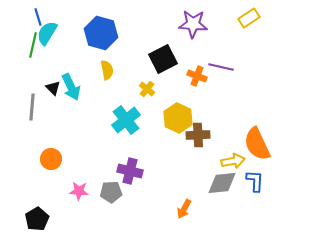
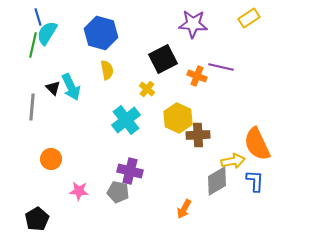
gray diamond: moved 5 px left, 2 px up; rotated 24 degrees counterclockwise
gray pentagon: moved 7 px right; rotated 15 degrees clockwise
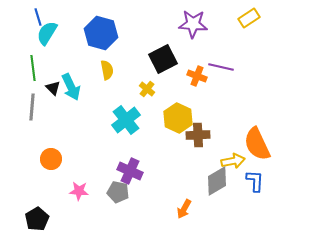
green line: moved 23 px down; rotated 20 degrees counterclockwise
purple cross: rotated 10 degrees clockwise
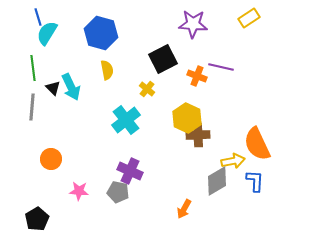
yellow hexagon: moved 9 px right
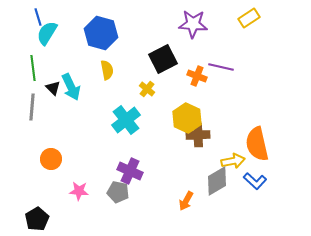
orange semicircle: rotated 12 degrees clockwise
blue L-shape: rotated 130 degrees clockwise
orange arrow: moved 2 px right, 8 px up
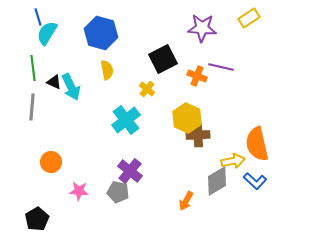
purple star: moved 9 px right, 4 px down
black triangle: moved 1 px right, 6 px up; rotated 21 degrees counterclockwise
orange circle: moved 3 px down
purple cross: rotated 15 degrees clockwise
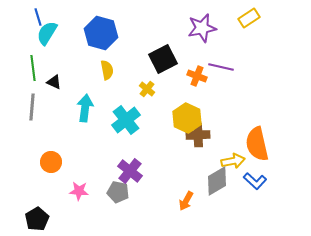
purple star: rotated 16 degrees counterclockwise
cyan arrow: moved 14 px right, 21 px down; rotated 148 degrees counterclockwise
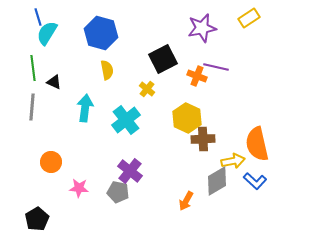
purple line: moved 5 px left
brown cross: moved 5 px right, 4 px down
pink star: moved 3 px up
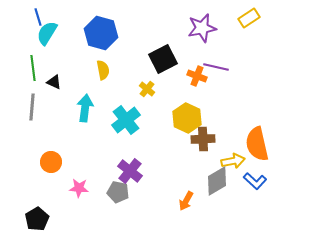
yellow semicircle: moved 4 px left
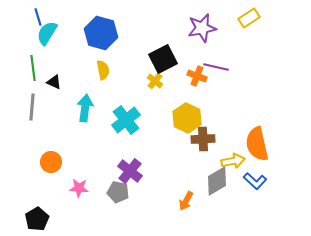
yellow cross: moved 8 px right, 8 px up
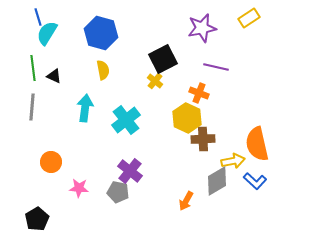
orange cross: moved 2 px right, 17 px down
black triangle: moved 6 px up
